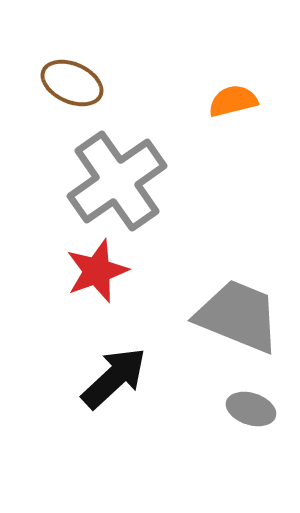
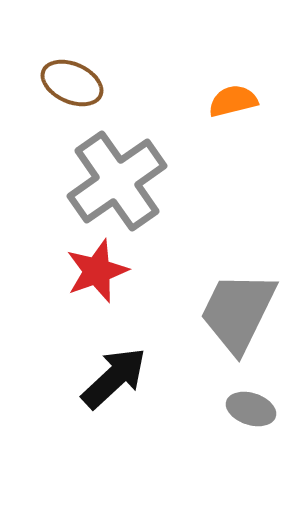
gray trapezoid: moved 4 px up; rotated 86 degrees counterclockwise
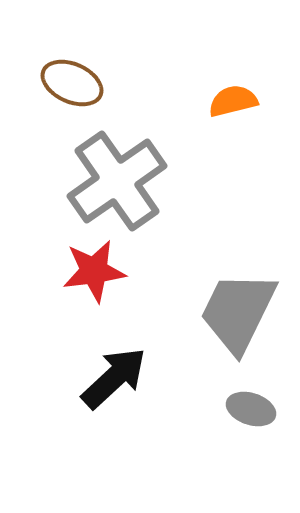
red star: moved 3 px left; rotated 12 degrees clockwise
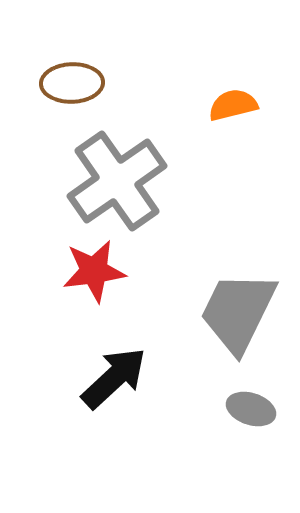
brown ellipse: rotated 26 degrees counterclockwise
orange semicircle: moved 4 px down
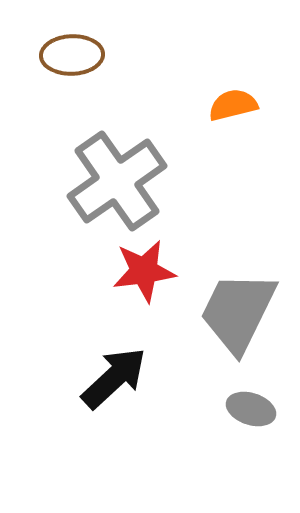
brown ellipse: moved 28 px up
red star: moved 50 px right
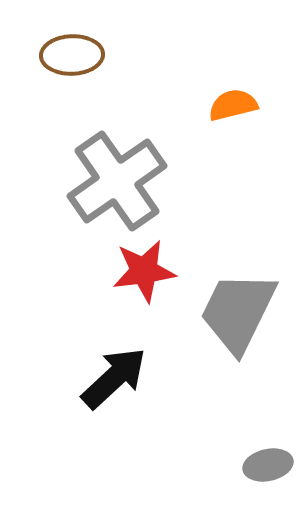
gray ellipse: moved 17 px right, 56 px down; rotated 30 degrees counterclockwise
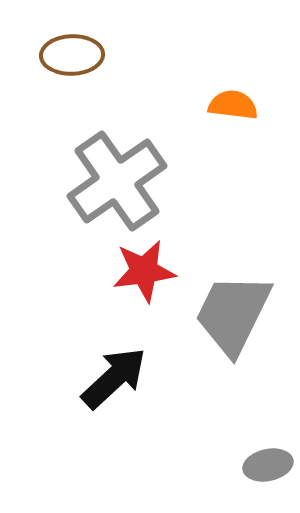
orange semicircle: rotated 21 degrees clockwise
gray trapezoid: moved 5 px left, 2 px down
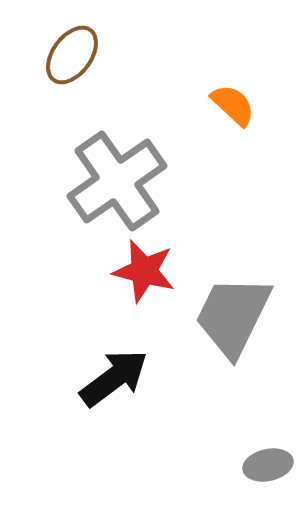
brown ellipse: rotated 52 degrees counterclockwise
orange semicircle: rotated 36 degrees clockwise
red star: rotated 22 degrees clockwise
gray trapezoid: moved 2 px down
black arrow: rotated 6 degrees clockwise
